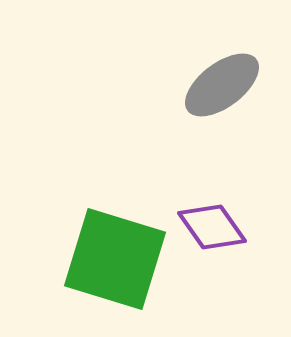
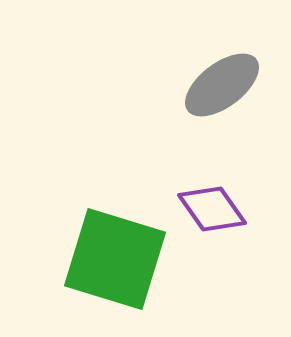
purple diamond: moved 18 px up
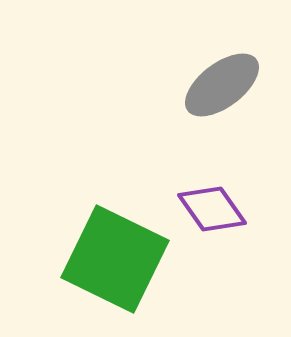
green square: rotated 9 degrees clockwise
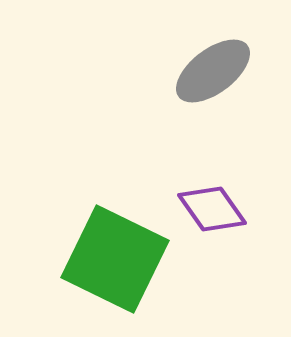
gray ellipse: moved 9 px left, 14 px up
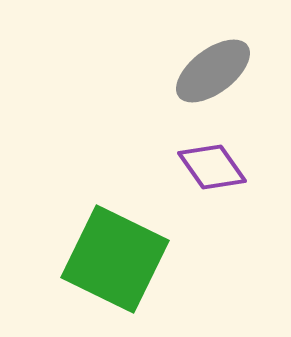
purple diamond: moved 42 px up
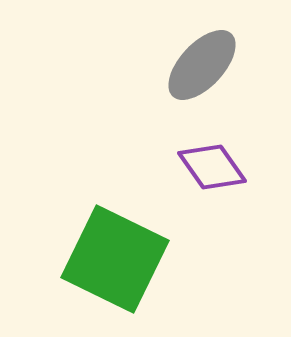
gray ellipse: moved 11 px left, 6 px up; rotated 10 degrees counterclockwise
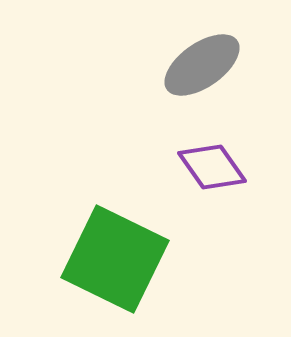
gray ellipse: rotated 12 degrees clockwise
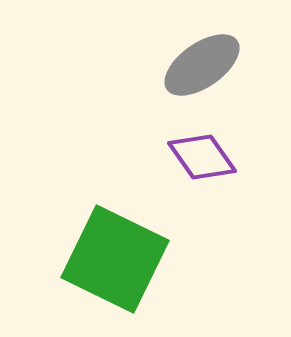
purple diamond: moved 10 px left, 10 px up
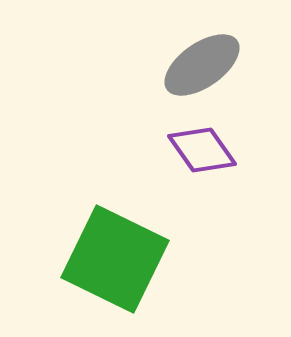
purple diamond: moved 7 px up
